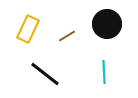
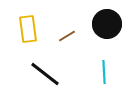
yellow rectangle: rotated 32 degrees counterclockwise
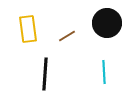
black circle: moved 1 px up
black line: rotated 56 degrees clockwise
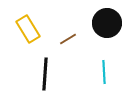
yellow rectangle: rotated 24 degrees counterclockwise
brown line: moved 1 px right, 3 px down
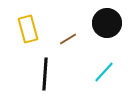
yellow rectangle: rotated 16 degrees clockwise
cyan line: rotated 45 degrees clockwise
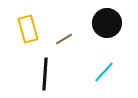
brown line: moved 4 px left
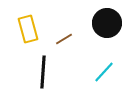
black line: moved 2 px left, 2 px up
